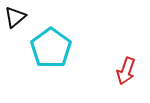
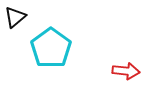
red arrow: rotated 104 degrees counterclockwise
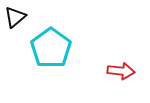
red arrow: moved 5 px left
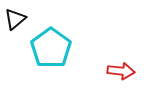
black triangle: moved 2 px down
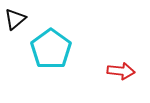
cyan pentagon: moved 1 px down
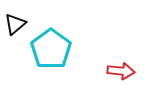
black triangle: moved 5 px down
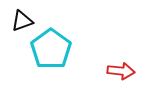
black triangle: moved 7 px right, 3 px up; rotated 20 degrees clockwise
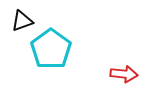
red arrow: moved 3 px right, 3 px down
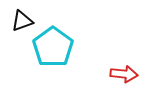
cyan pentagon: moved 2 px right, 2 px up
